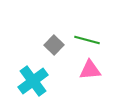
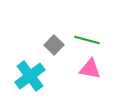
pink triangle: moved 1 px up; rotated 15 degrees clockwise
cyan cross: moved 3 px left, 5 px up
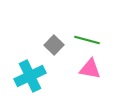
cyan cross: rotated 12 degrees clockwise
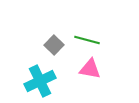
cyan cross: moved 10 px right, 5 px down
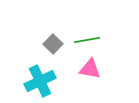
green line: rotated 25 degrees counterclockwise
gray square: moved 1 px left, 1 px up
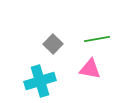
green line: moved 10 px right, 1 px up
cyan cross: rotated 8 degrees clockwise
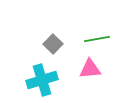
pink triangle: rotated 15 degrees counterclockwise
cyan cross: moved 2 px right, 1 px up
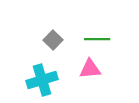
green line: rotated 10 degrees clockwise
gray square: moved 4 px up
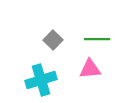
cyan cross: moved 1 px left
